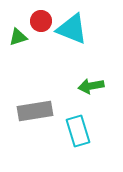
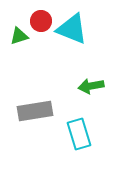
green triangle: moved 1 px right, 1 px up
cyan rectangle: moved 1 px right, 3 px down
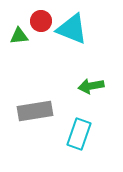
green triangle: rotated 12 degrees clockwise
cyan rectangle: rotated 36 degrees clockwise
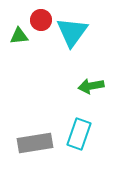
red circle: moved 1 px up
cyan triangle: moved 3 px down; rotated 44 degrees clockwise
gray rectangle: moved 32 px down
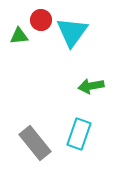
gray rectangle: rotated 60 degrees clockwise
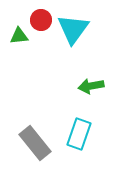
cyan triangle: moved 1 px right, 3 px up
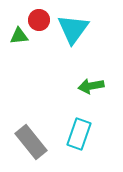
red circle: moved 2 px left
gray rectangle: moved 4 px left, 1 px up
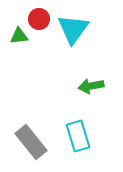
red circle: moved 1 px up
cyan rectangle: moved 1 px left, 2 px down; rotated 36 degrees counterclockwise
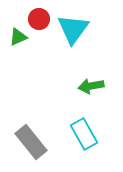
green triangle: moved 1 px left, 1 px down; rotated 18 degrees counterclockwise
cyan rectangle: moved 6 px right, 2 px up; rotated 12 degrees counterclockwise
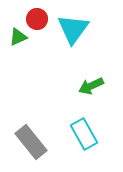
red circle: moved 2 px left
green arrow: rotated 15 degrees counterclockwise
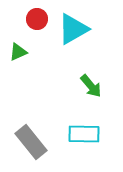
cyan triangle: rotated 24 degrees clockwise
green triangle: moved 15 px down
green arrow: rotated 105 degrees counterclockwise
cyan rectangle: rotated 60 degrees counterclockwise
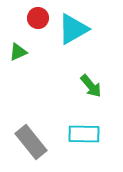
red circle: moved 1 px right, 1 px up
